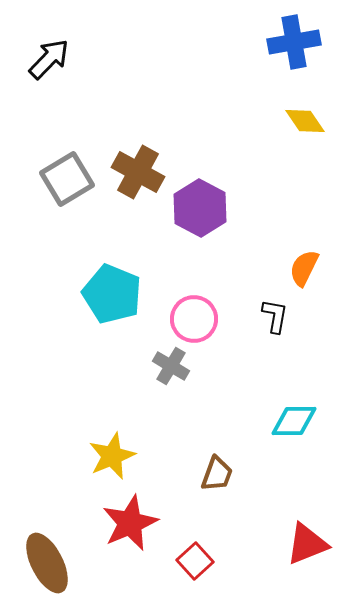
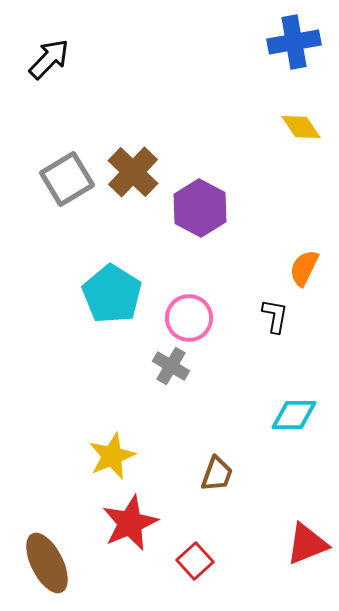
yellow diamond: moved 4 px left, 6 px down
brown cross: moved 5 px left; rotated 15 degrees clockwise
cyan pentagon: rotated 10 degrees clockwise
pink circle: moved 5 px left, 1 px up
cyan diamond: moved 6 px up
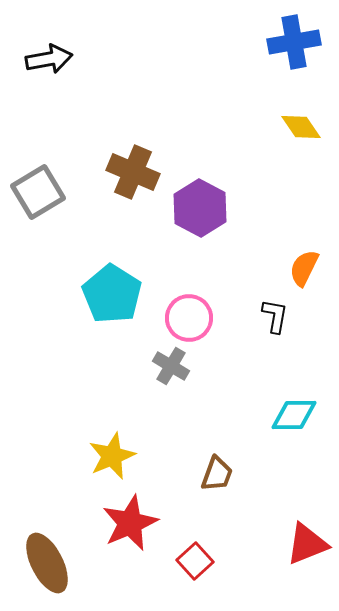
black arrow: rotated 36 degrees clockwise
brown cross: rotated 21 degrees counterclockwise
gray square: moved 29 px left, 13 px down
